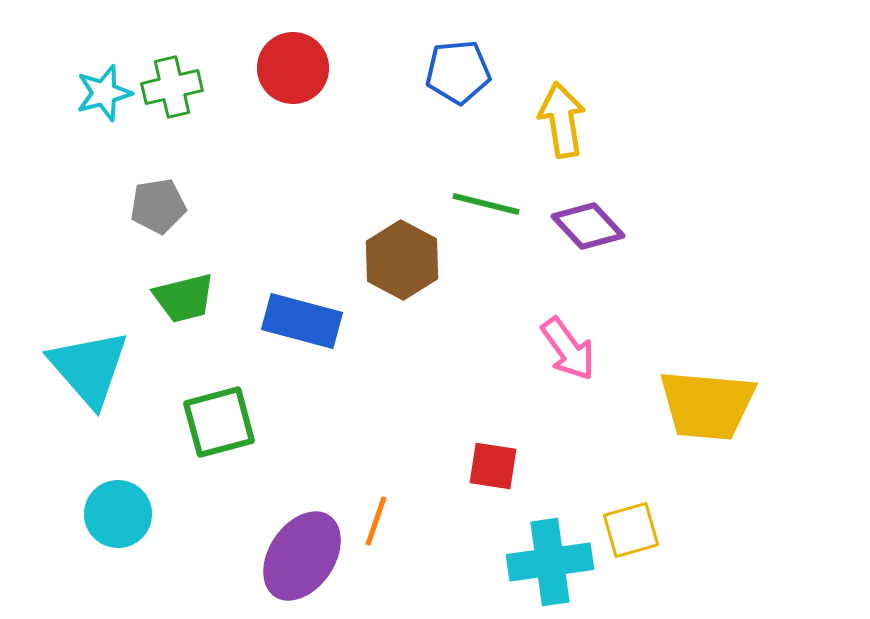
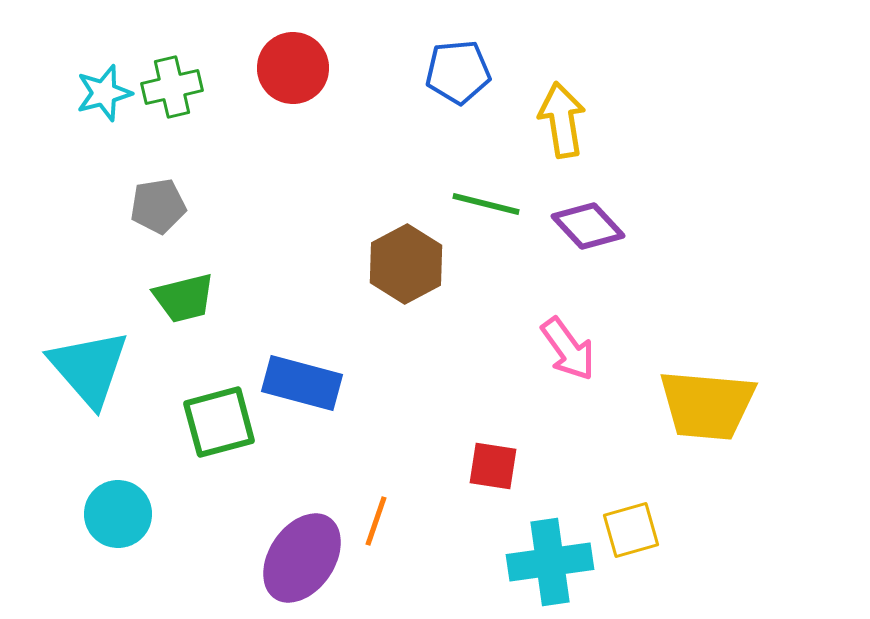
brown hexagon: moved 4 px right, 4 px down; rotated 4 degrees clockwise
blue rectangle: moved 62 px down
purple ellipse: moved 2 px down
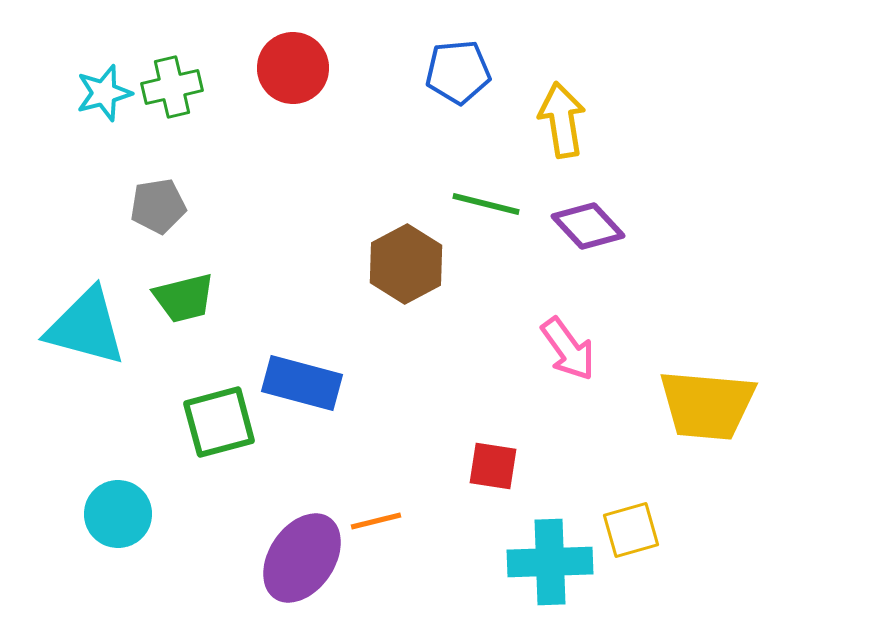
cyan triangle: moved 3 px left, 41 px up; rotated 34 degrees counterclockwise
orange line: rotated 57 degrees clockwise
cyan cross: rotated 6 degrees clockwise
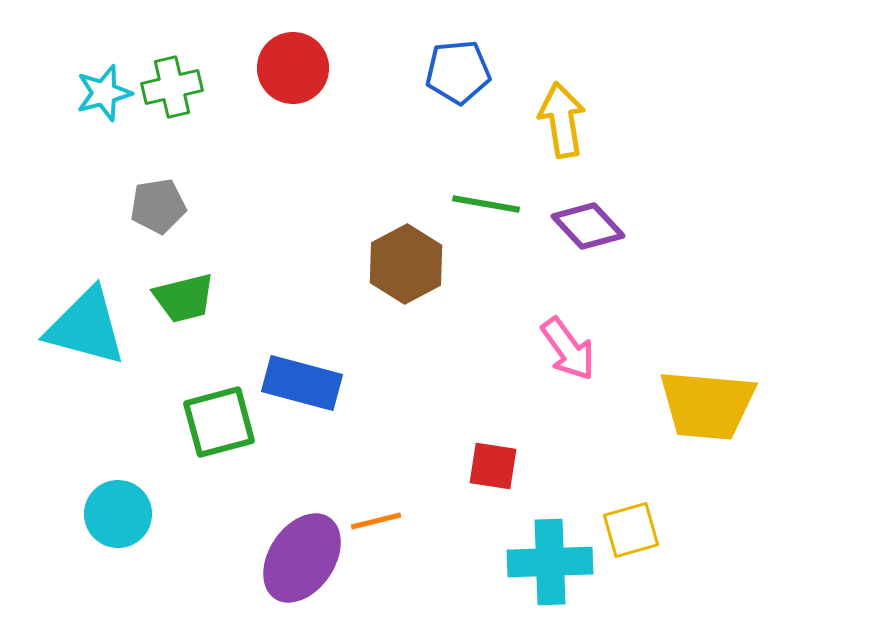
green line: rotated 4 degrees counterclockwise
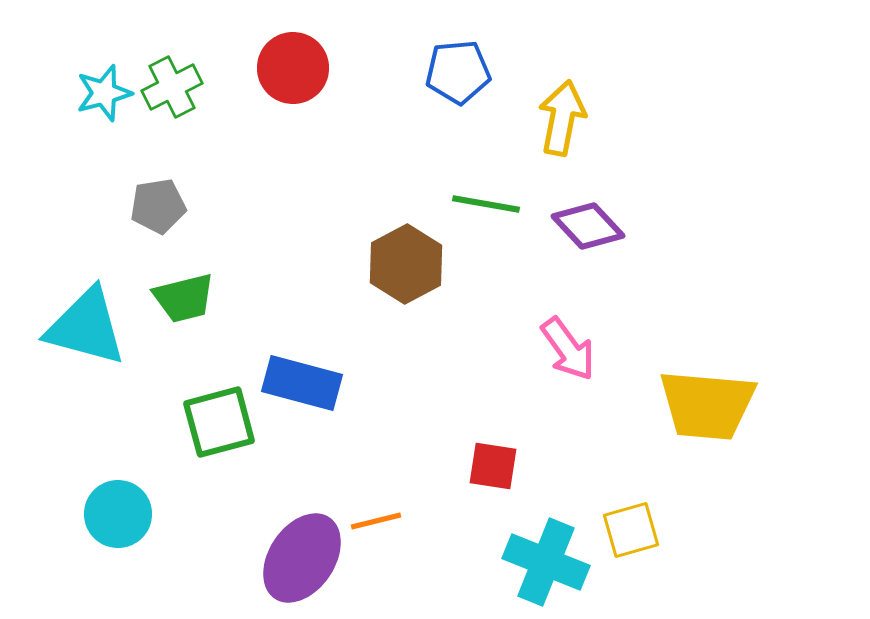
green cross: rotated 14 degrees counterclockwise
yellow arrow: moved 2 px up; rotated 20 degrees clockwise
cyan cross: moved 4 px left; rotated 24 degrees clockwise
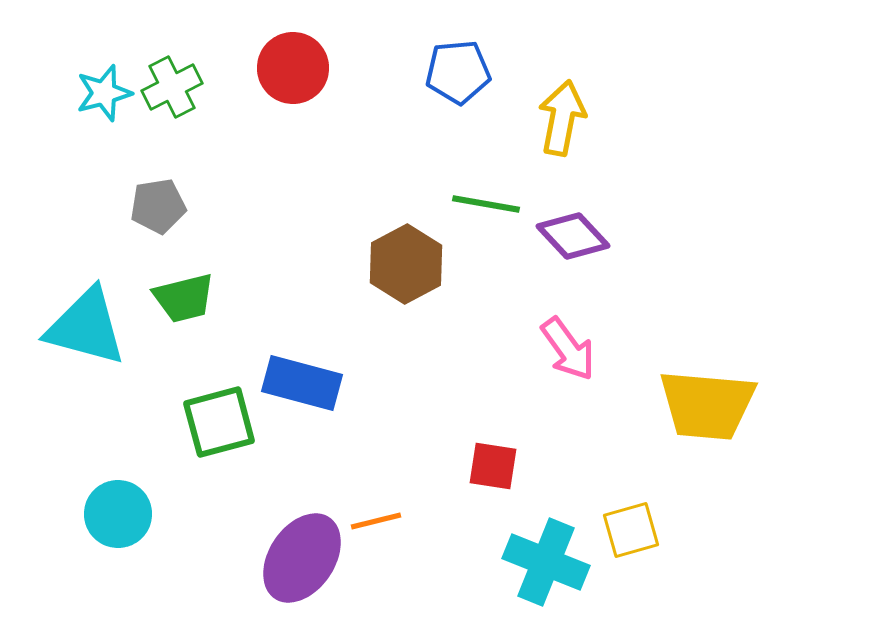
purple diamond: moved 15 px left, 10 px down
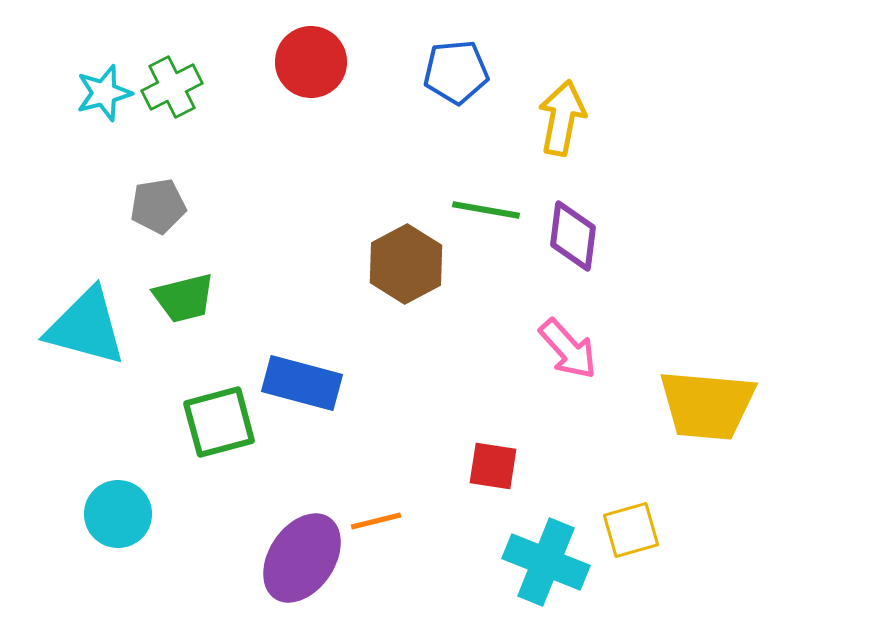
red circle: moved 18 px right, 6 px up
blue pentagon: moved 2 px left
green line: moved 6 px down
purple diamond: rotated 50 degrees clockwise
pink arrow: rotated 6 degrees counterclockwise
